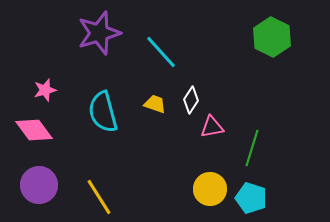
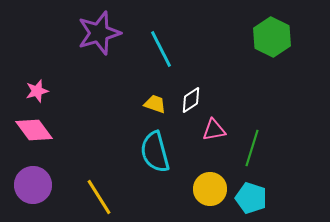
cyan line: moved 3 px up; rotated 15 degrees clockwise
pink star: moved 8 px left, 1 px down
white diamond: rotated 24 degrees clockwise
cyan semicircle: moved 52 px right, 40 px down
pink triangle: moved 2 px right, 3 px down
purple circle: moved 6 px left
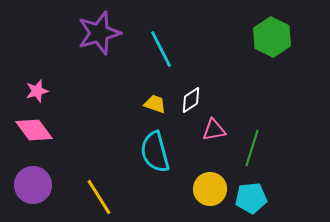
cyan pentagon: rotated 24 degrees counterclockwise
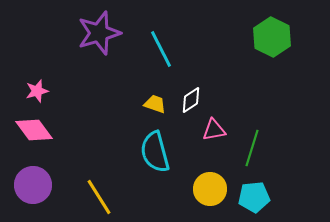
cyan pentagon: moved 3 px right, 1 px up
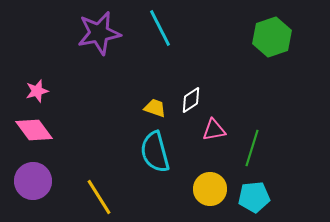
purple star: rotated 6 degrees clockwise
green hexagon: rotated 15 degrees clockwise
cyan line: moved 1 px left, 21 px up
yellow trapezoid: moved 4 px down
purple circle: moved 4 px up
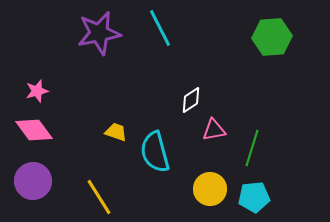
green hexagon: rotated 15 degrees clockwise
yellow trapezoid: moved 39 px left, 24 px down
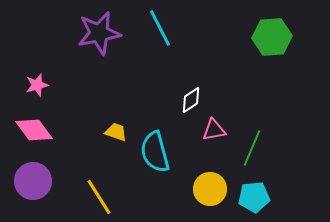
pink star: moved 6 px up
green line: rotated 6 degrees clockwise
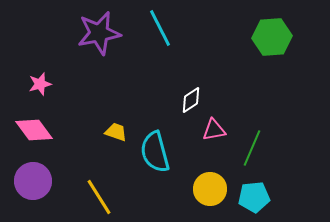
pink star: moved 3 px right, 1 px up
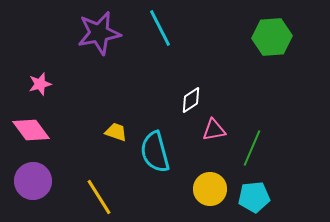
pink diamond: moved 3 px left
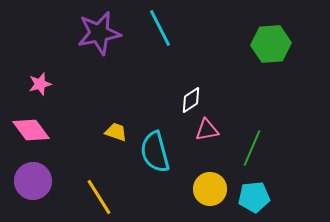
green hexagon: moved 1 px left, 7 px down
pink triangle: moved 7 px left
